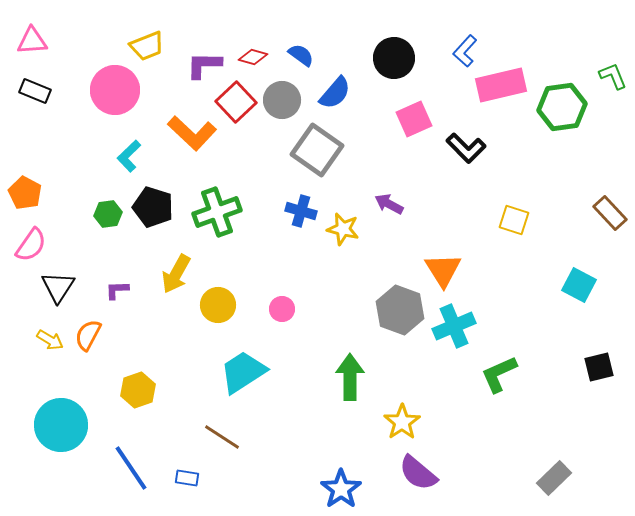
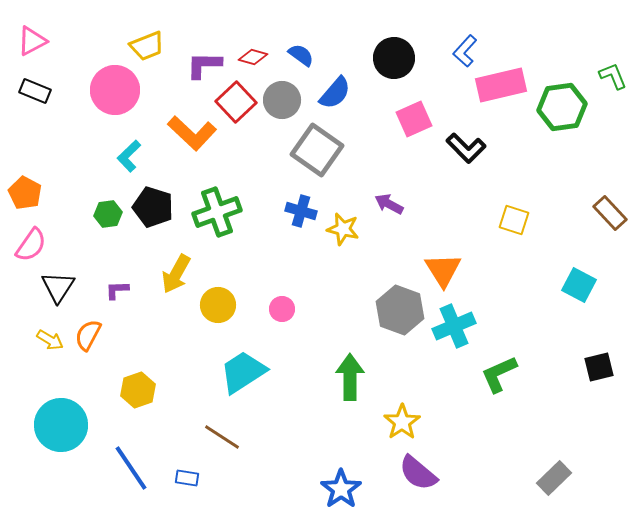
pink triangle at (32, 41): rotated 24 degrees counterclockwise
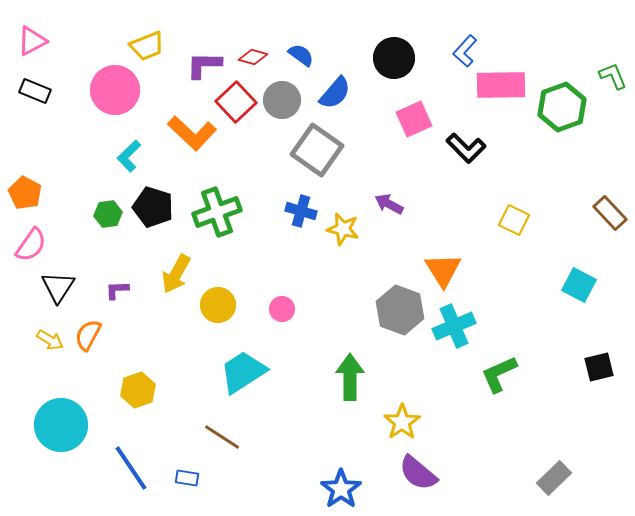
pink rectangle at (501, 85): rotated 12 degrees clockwise
green hexagon at (562, 107): rotated 12 degrees counterclockwise
yellow square at (514, 220): rotated 8 degrees clockwise
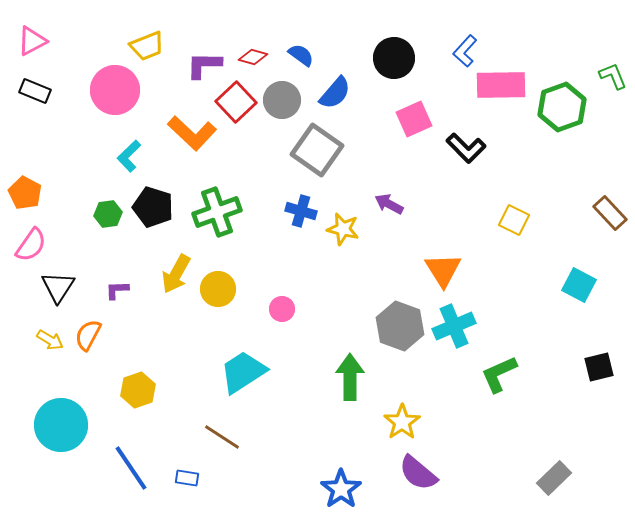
yellow circle at (218, 305): moved 16 px up
gray hexagon at (400, 310): moved 16 px down
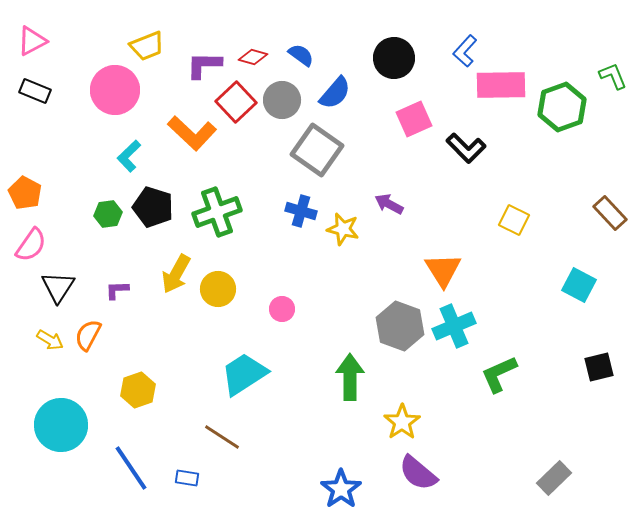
cyan trapezoid at (243, 372): moved 1 px right, 2 px down
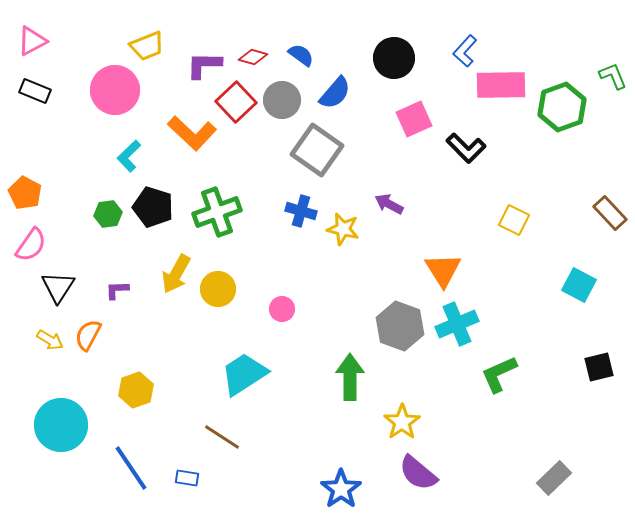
cyan cross at (454, 326): moved 3 px right, 2 px up
yellow hexagon at (138, 390): moved 2 px left
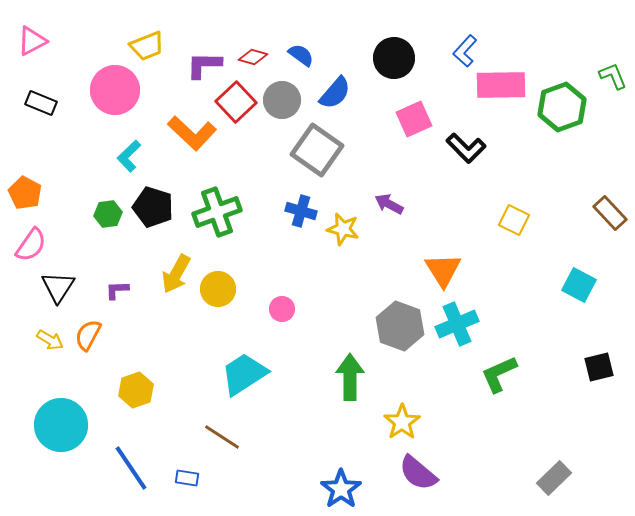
black rectangle at (35, 91): moved 6 px right, 12 px down
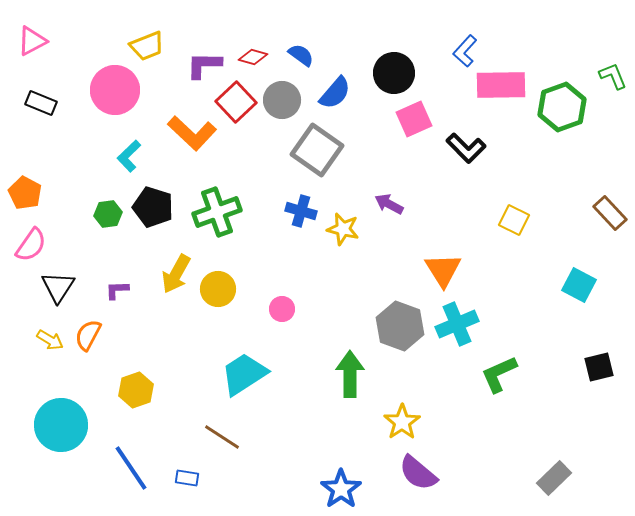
black circle at (394, 58): moved 15 px down
green arrow at (350, 377): moved 3 px up
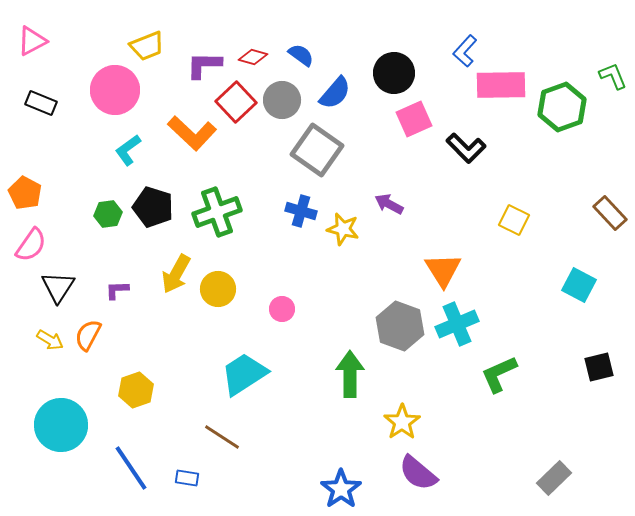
cyan L-shape at (129, 156): moved 1 px left, 6 px up; rotated 8 degrees clockwise
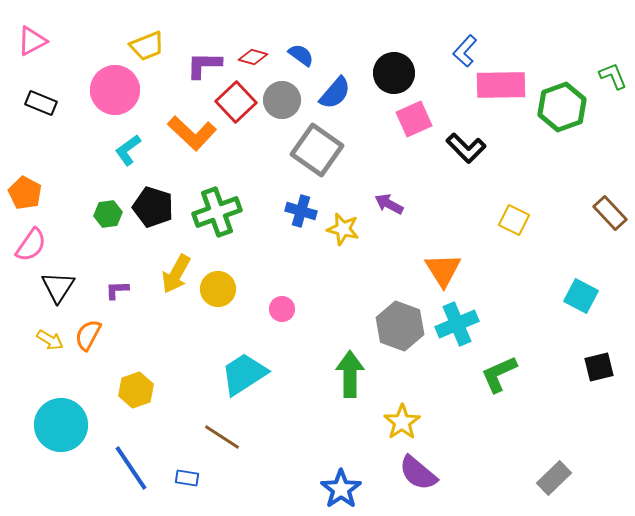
cyan square at (579, 285): moved 2 px right, 11 px down
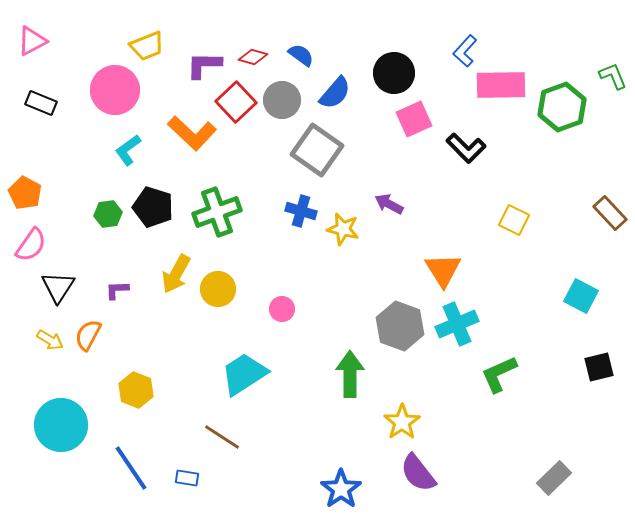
yellow hexagon at (136, 390): rotated 20 degrees counterclockwise
purple semicircle at (418, 473): rotated 12 degrees clockwise
